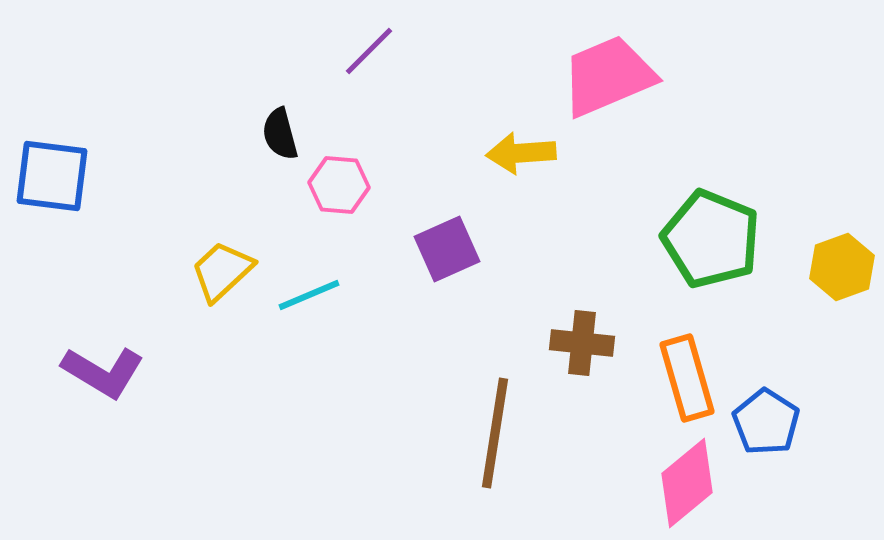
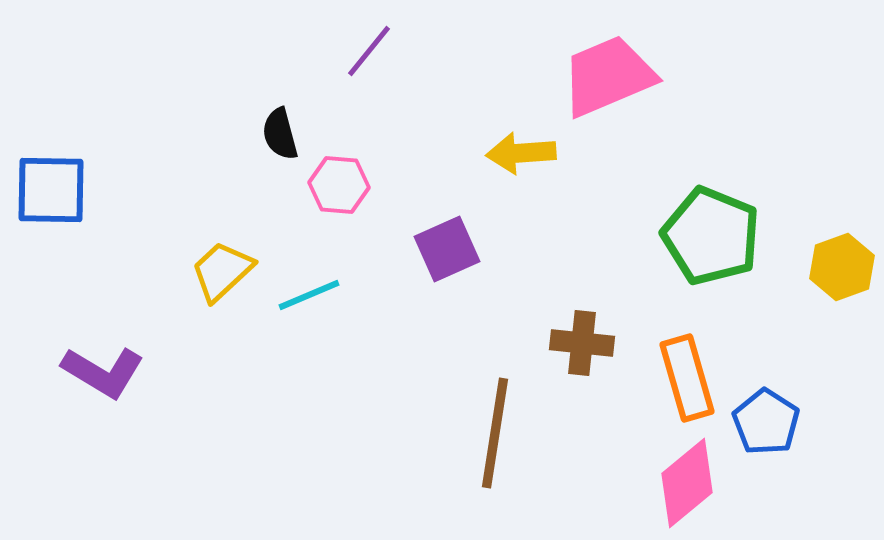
purple line: rotated 6 degrees counterclockwise
blue square: moved 1 px left, 14 px down; rotated 6 degrees counterclockwise
green pentagon: moved 3 px up
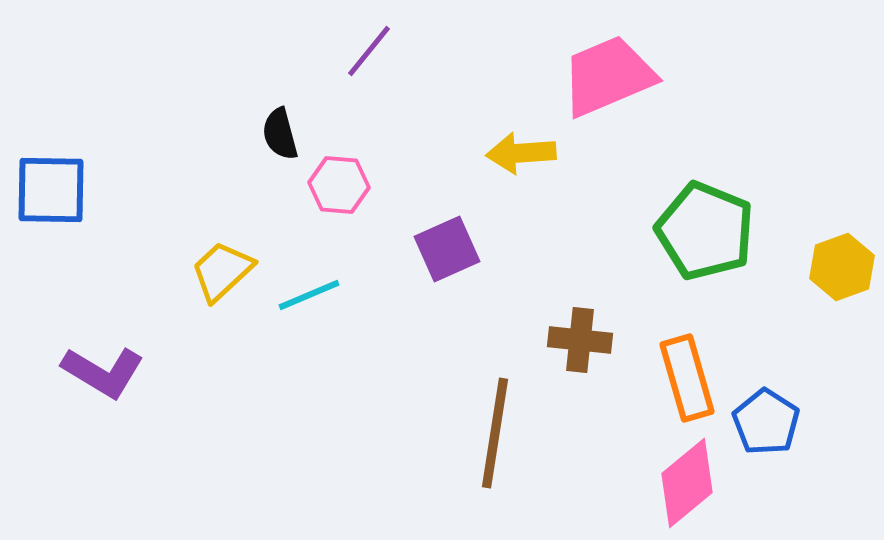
green pentagon: moved 6 px left, 5 px up
brown cross: moved 2 px left, 3 px up
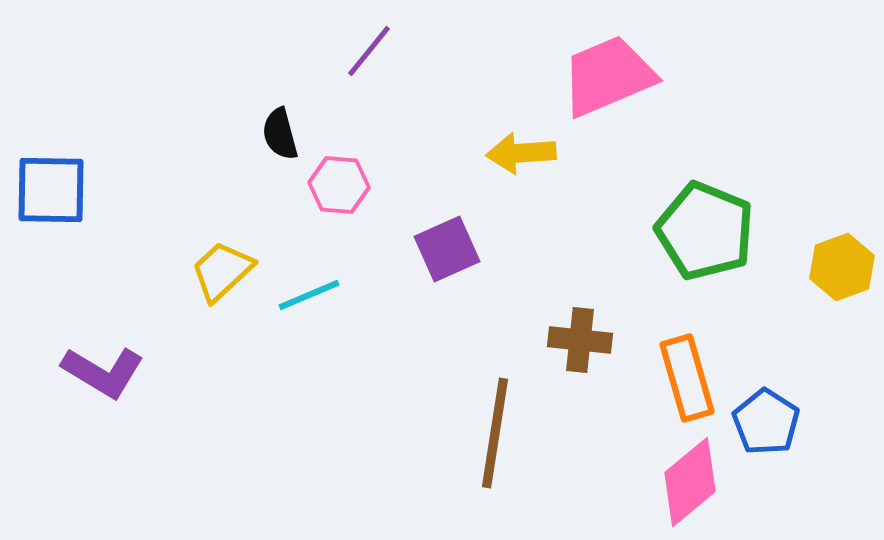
pink diamond: moved 3 px right, 1 px up
